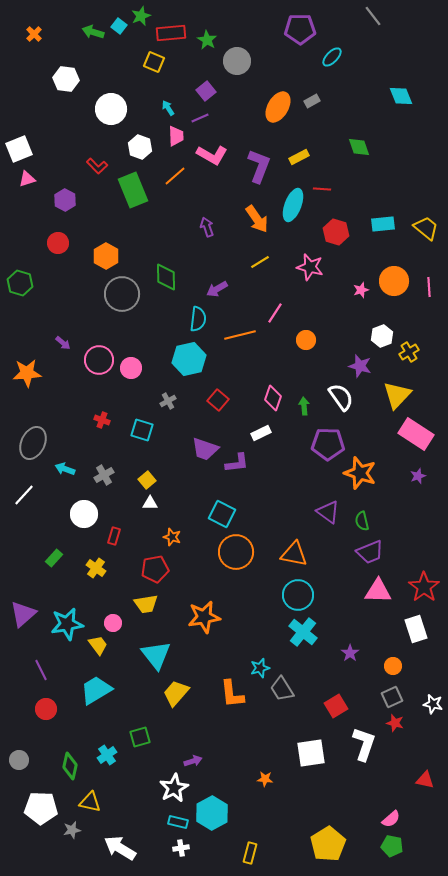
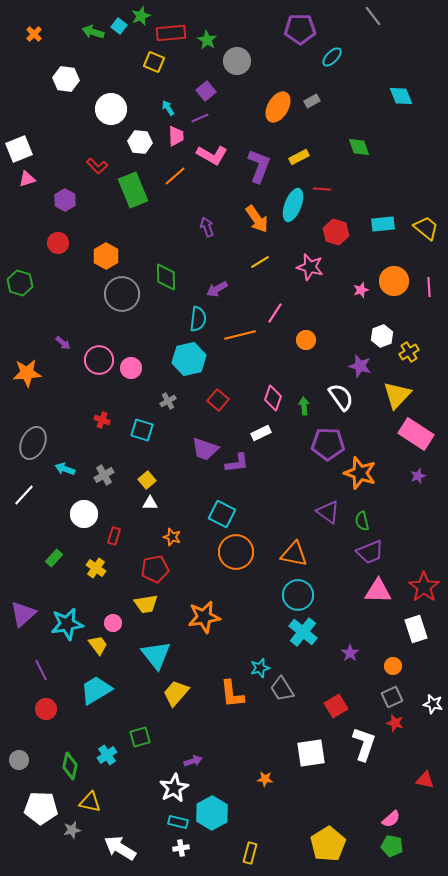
white hexagon at (140, 147): moved 5 px up; rotated 15 degrees counterclockwise
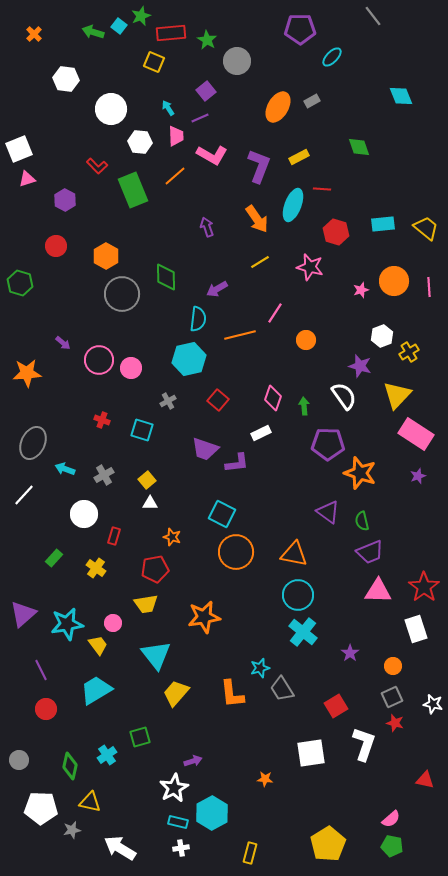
red circle at (58, 243): moved 2 px left, 3 px down
white semicircle at (341, 397): moved 3 px right, 1 px up
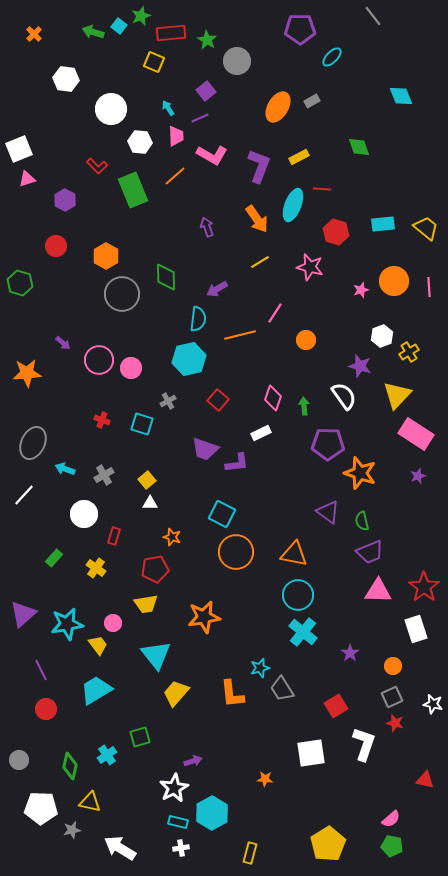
cyan square at (142, 430): moved 6 px up
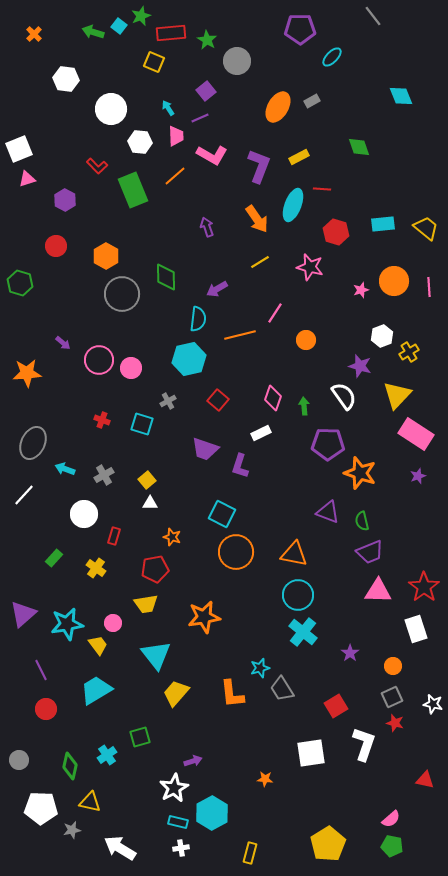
purple L-shape at (237, 463): moved 3 px right, 3 px down; rotated 115 degrees clockwise
purple triangle at (328, 512): rotated 15 degrees counterclockwise
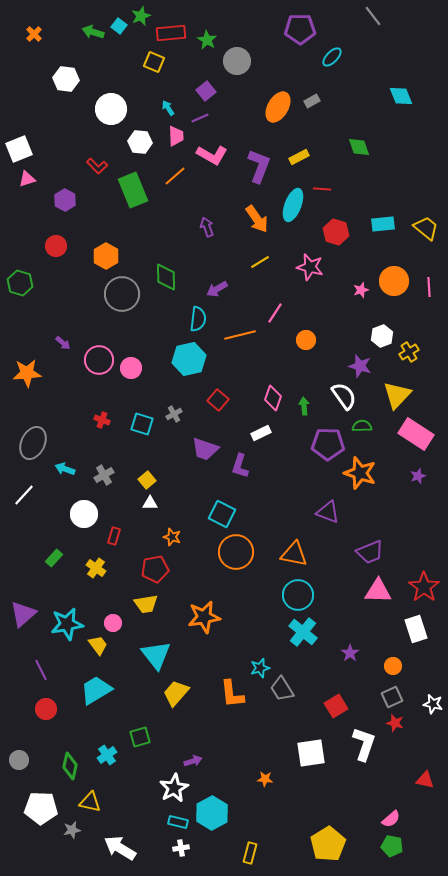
gray cross at (168, 401): moved 6 px right, 13 px down
green semicircle at (362, 521): moved 95 px up; rotated 102 degrees clockwise
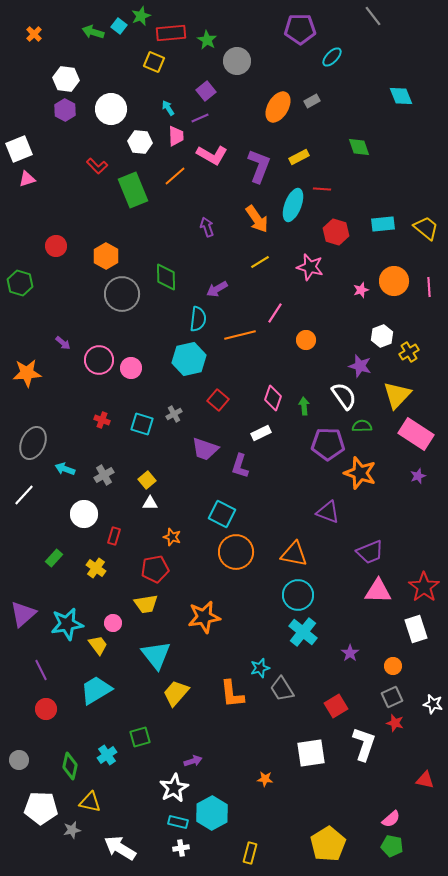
purple hexagon at (65, 200): moved 90 px up
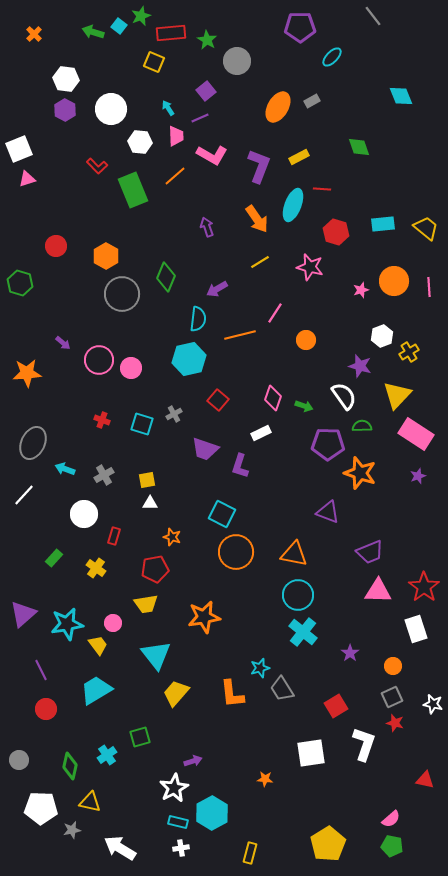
purple pentagon at (300, 29): moved 2 px up
green diamond at (166, 277): rotated 24 degrees clockwise
green arrow at (304, 406): rotated 114 degrees clockwise
yellow square at (147, 480): rotated 30 degrees clockwise
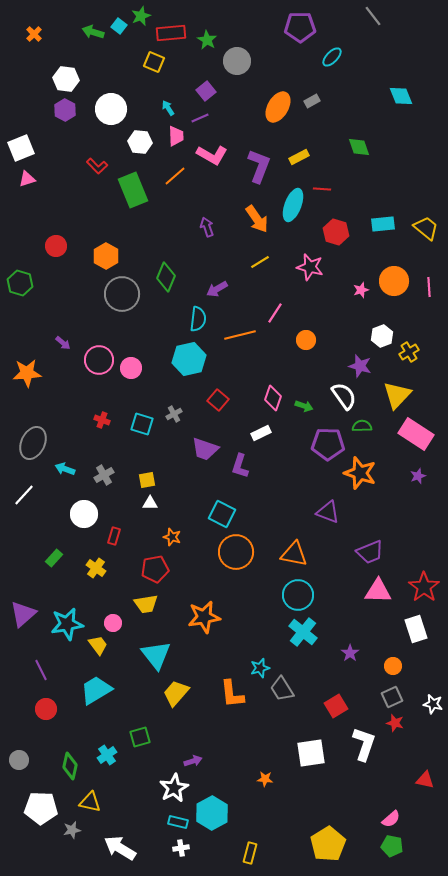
white square at (19, 149): moved 2 px right, 1 px up
